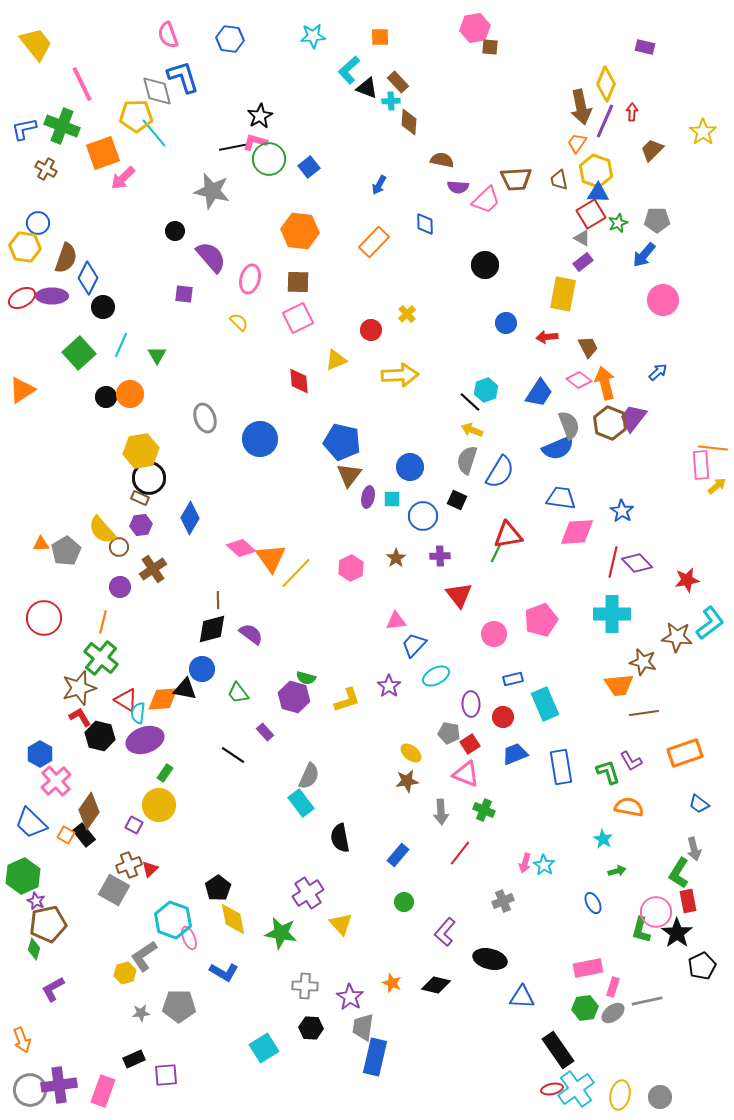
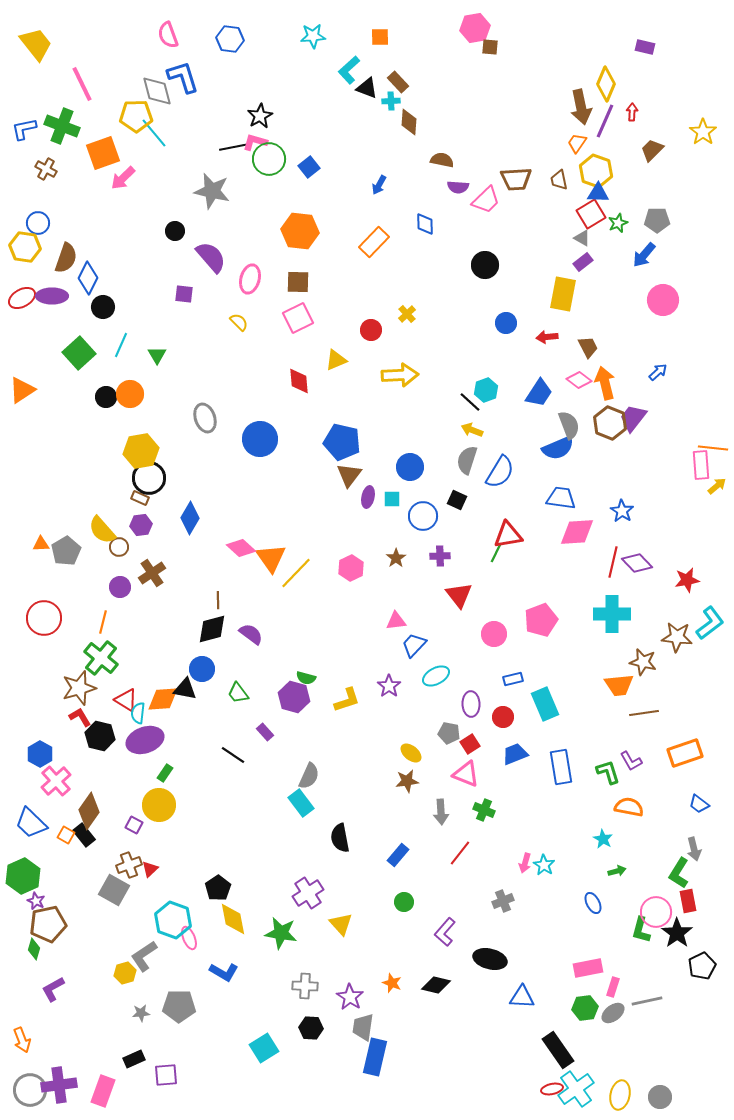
brown cross at (153, 569): moved 1 px left, 4 px down
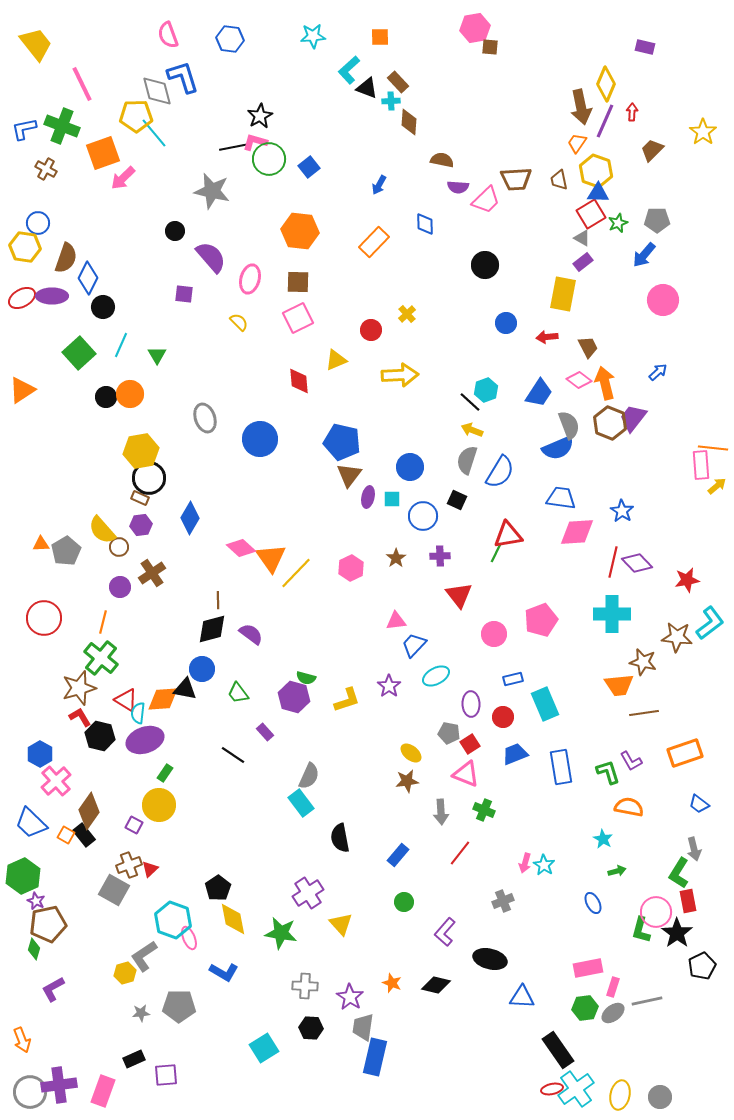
gray circle at (30, 1090): moved 2 px down
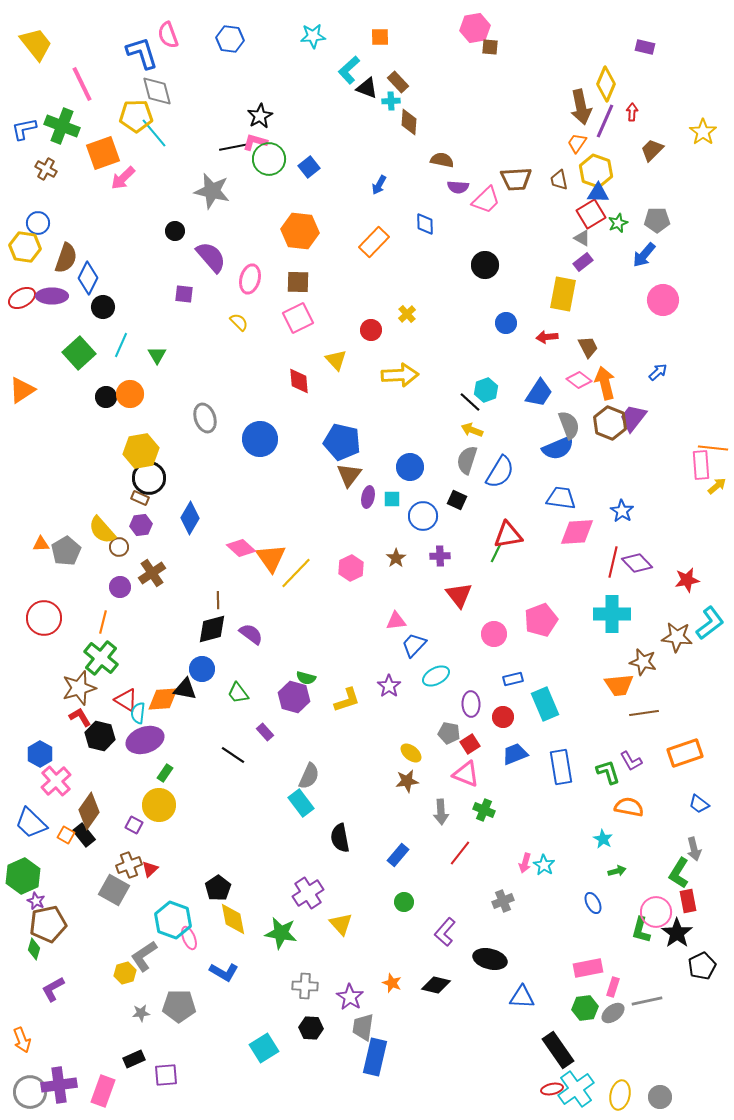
blue L-shape at (183, 77): moved 41 px left, 24 px up
yellow triangle at (336, 360): rotated 50 degrees counterclockwise
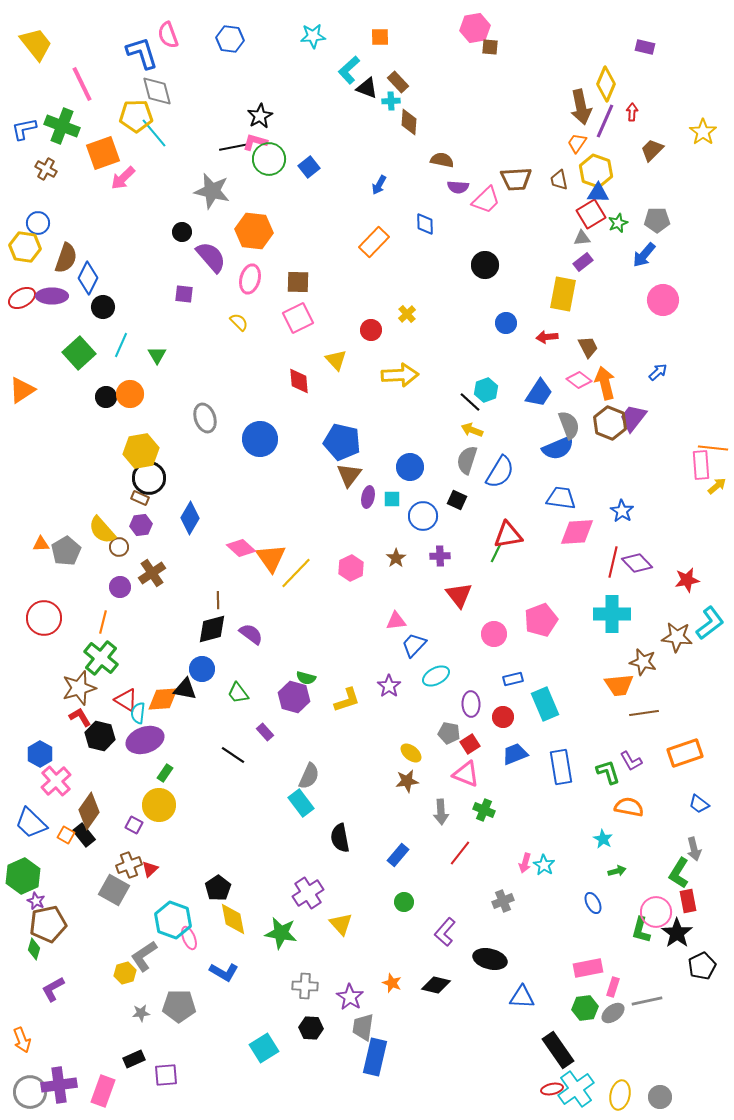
black circle at (175, 231): moved 7 px right, 1 px down
orange hexagon at (300, 231): moved 46 px left
gray triangle at (582, 238): rotated 36 degrees counterclockwise
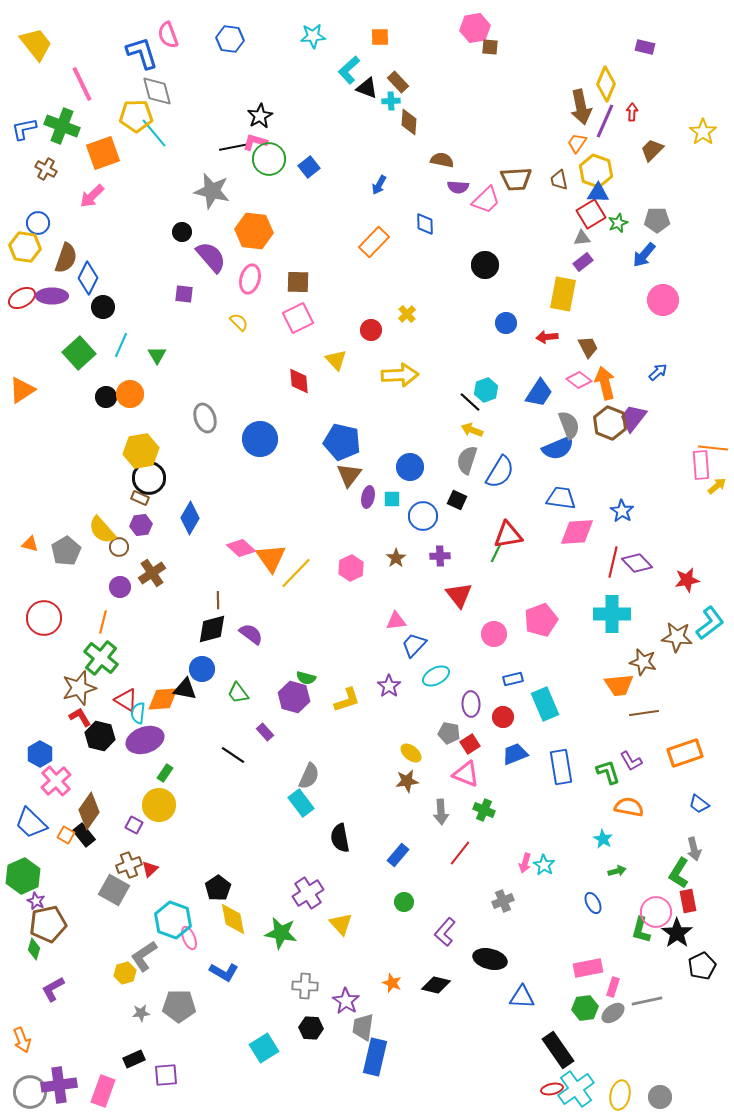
pink arrow at (123, 178): moved 31 px left, 18 px down
orange triangle at (41, 544): moved 11 px left; rotated 18 degrees clockwise
purple star at (350, 997): moved 4 px left, 4 px down
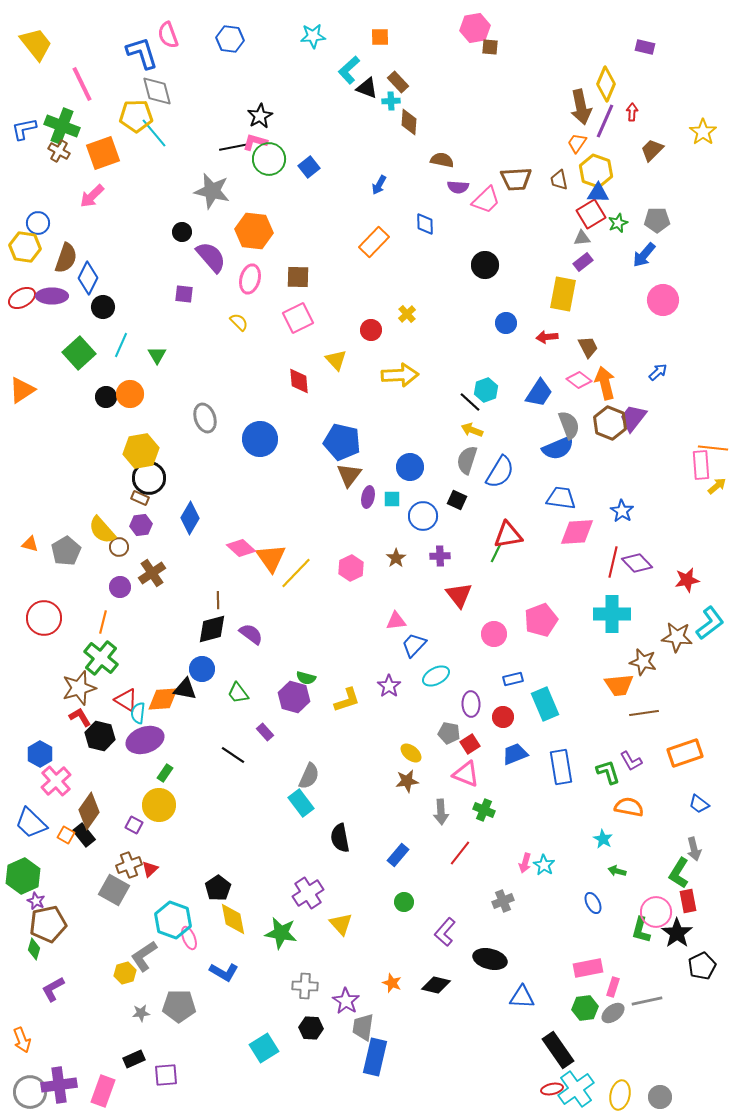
brown cross at (46, 169): moved 13 px right, 18 px up
brown square at (298, 282): moved 5 px up
green arrow at (617, 871): rotated 150 degrees counterclockwise
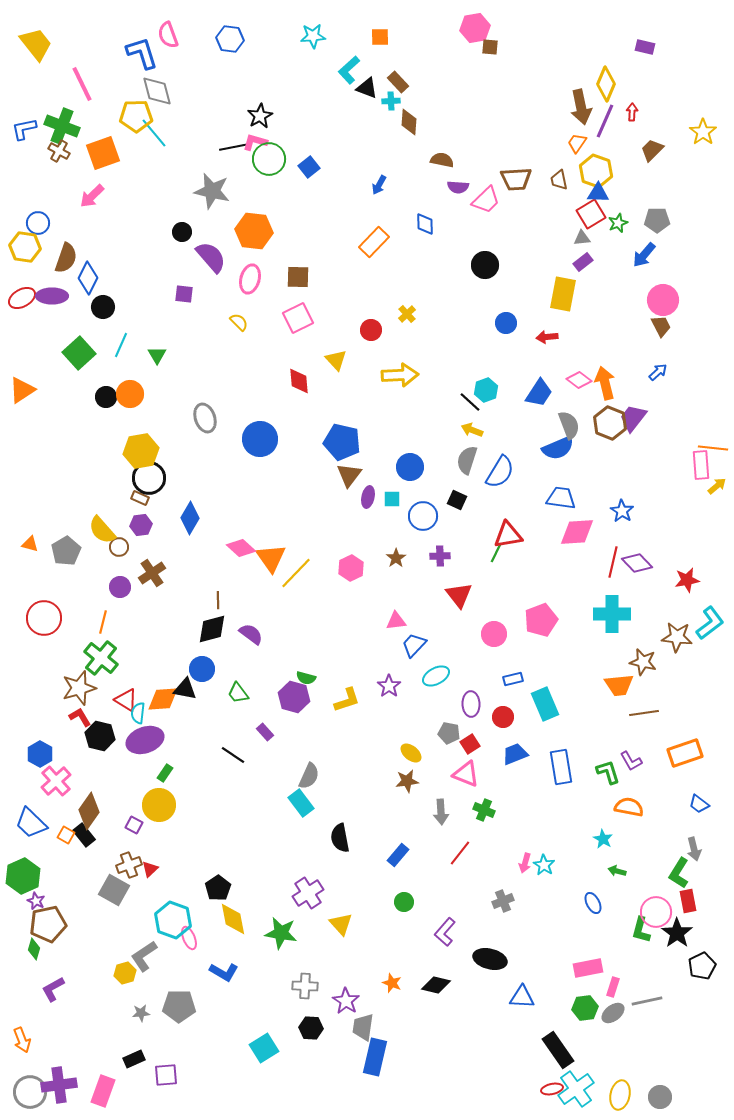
brown trapezoid at (588, 347): moved 73 px right, 21 px up
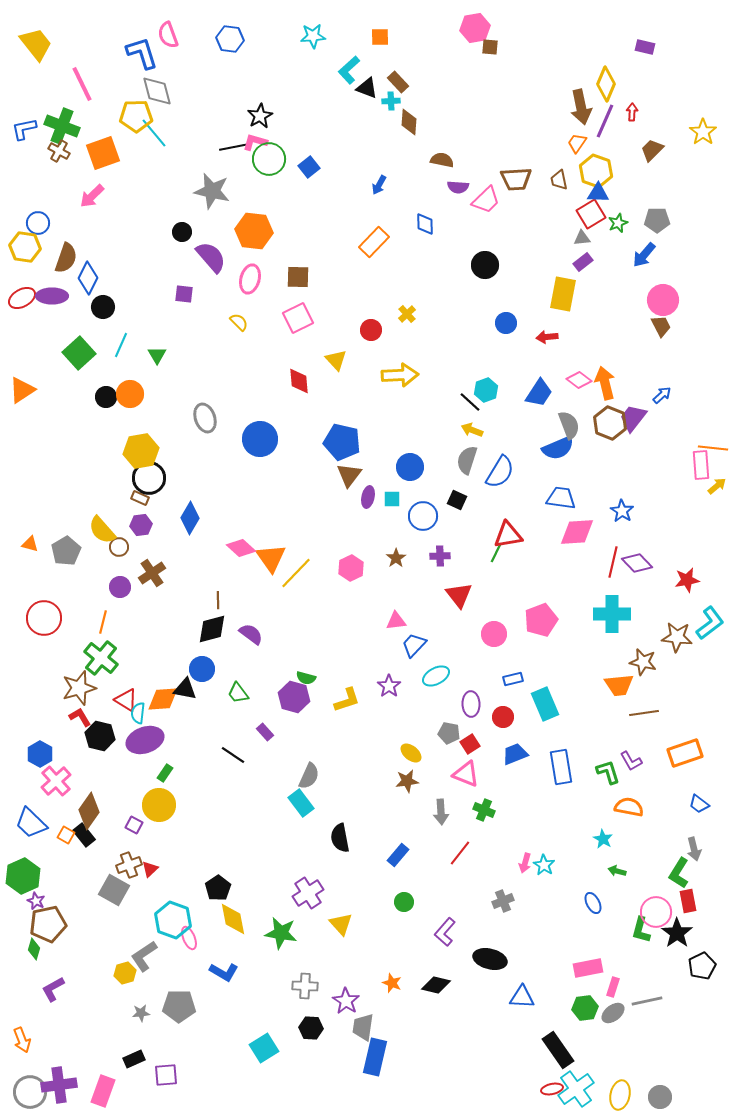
blue arrow at (658, 372): moved 4 px right, 23 px down
